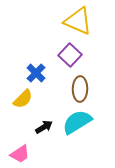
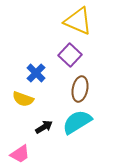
brown ellipse: rotated 10 degrees clockwise
yellow semicircle: rotated 65 degrees clockwise
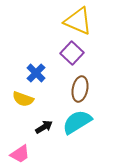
purple square: moved 2 px right, 2 px up
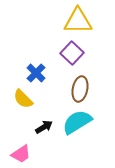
yellow triangle: rotated 24 degrees counterclockwise
yellow semicircle: rotated 25 degrees clockwise
pink trapezoid: moved 1 px right
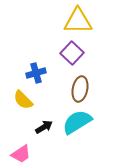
blue cross: rotated 30 degrees clockwise
yellow semicircle: moved 1 px down
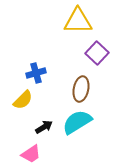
purple square: moved 25 px right
brown ellipse: moved 1 px right
yellow semicircle: rotated 90 degrees counterclockwise
pink trapezoid: moved 10 px right
